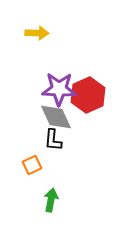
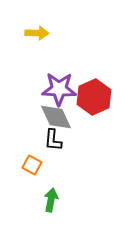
red hexagon: moved 6 px right, 2 px down
orange square: rotated 36 degrees counterclockwise
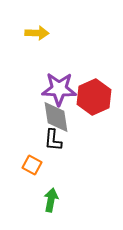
gray diamond: rotated 16 degrees clockwise
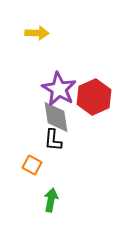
purple star: rotated 28 degrees clockwise
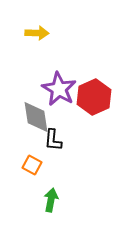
gray diamond: moved 20 px left
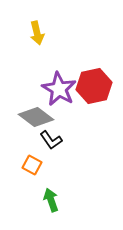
yellow arrow: rotated 75 degrees clockwise
red hexagon: moved 11 px up; rotated 12 degrees clockwise
gray diamond: rotated 44 degrees counterclockwise
black L-shape: moved 2 px left; rotated 40 degrees counterclockwise
green arrow: rotated 30 degrees counterclockwise
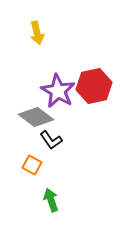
purple star: moved 1 px left, 2 px down
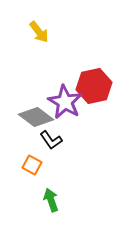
yellow arrow: moved 2 px right, 1 px up; rotated 25 degrees counterclockwise
purple star: moved 7 px right, 11 px down
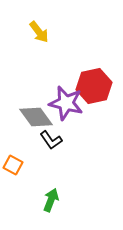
purple star: moved 1 px right, 1 px down; rotated 16 degrees counterclockwise
gray diamond: rotated 16 degrees clockwise
orange square: moved 19 px left
green arrow: rotated 40 degrees clockwise
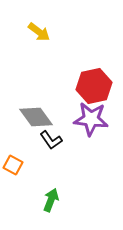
yellow arrow: rotated 15 degrees counterclockwise
purple star: moved 25 px right, 16 px down; rotated 8 degrees counterclockwise
